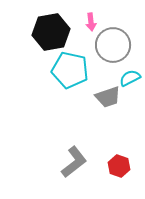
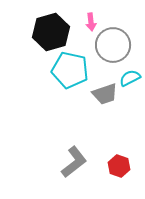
black hexagon: rotated 6 degrees counterclockwise
gray trapezoid: moved 3 px left, 3 px up
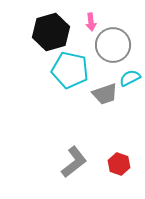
red hexagon: moved 2 px up
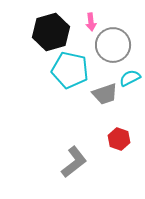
red hexagon: moved 25 px up
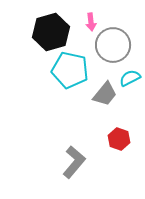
gray trapezoid: rotated 32 degrees counterclockwise
gray L-shape: rotated 12 degrees counterclockwise
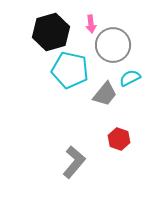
pink arrow: moved 2 px down
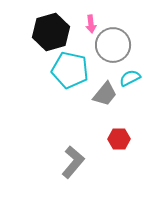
red hexagon: rotated 20 degrees counterclockwise
gray L-shape: moved 1 px left
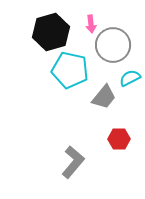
gray trapezoid: moved 1 px left, 3 px down
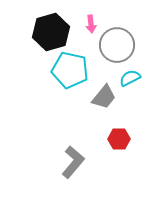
gray circle: moved 4 px right
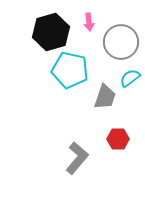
pink arrow: moved 2 px left, 2 px up
gray circle: moved 4 px right, 3 px up
cyan semicircle: rotated 10 degrees counterclockwise
gray trapezoid: moved 1 px right; rotated 20 degrees counterclockwise
red hexagon: moved 1 px left
gray L-shape: moved 4 px right, 4 px up
